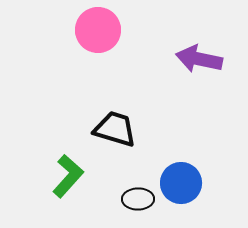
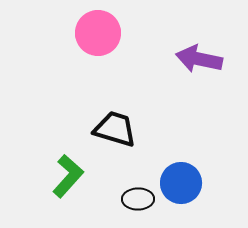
pink circle: moved 3 px down
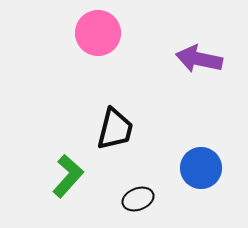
black trapezoid: rotated 87 degrees clockwise
blue circle: moved 20 px right, 15 px up
black ellipse: rotated 20 degrees counterclockwise
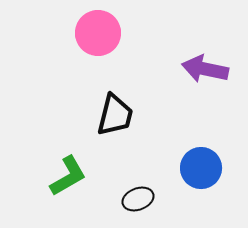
purple arrow: moved 6 px right, 10 px down
black trapezoid: moved 14 px up
green L-shape: rotated 18 degrees clockwise
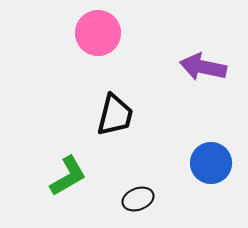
purple arrow: moved 2 px left, 2 px up
blue circle: moved 10 px right, 5 px up
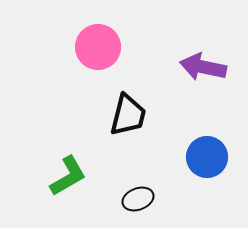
pink circle: moved 14 px down
black trapezoid: moved 13 px right
blue circle: moved 4 px left, 6 px up
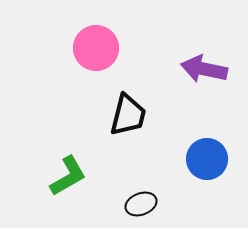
pink circle: moved 2 px left, 1 px down
purple arrow: moved 1 px right, 2 px down
blue circle: moved 2 px down
black ellipse: moved 3 px right, 5 px down
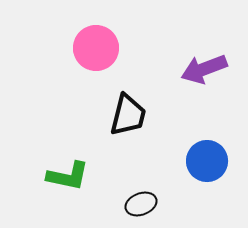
purple arrow: rotated 33 degrees counterclockwise
blue circle: moved 2 px down
green L-shape: rotated 42 degrees clockwise
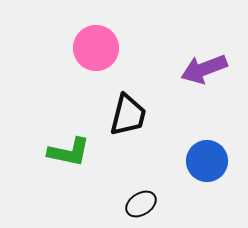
green L-shape: moved 1 px right, 24 px up
black ellipse: rotated 12 degrees counterclockwise
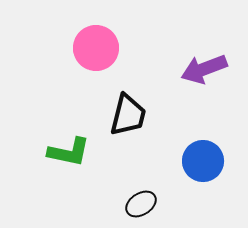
blue circle: moved 4 px left
